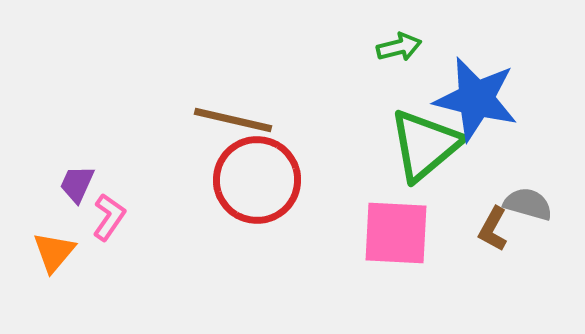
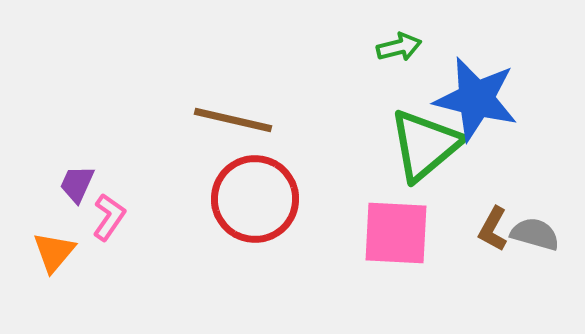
red circle: moved 2 px left, 19 px down
gray semicircle: moved 7 px right, 30 px down
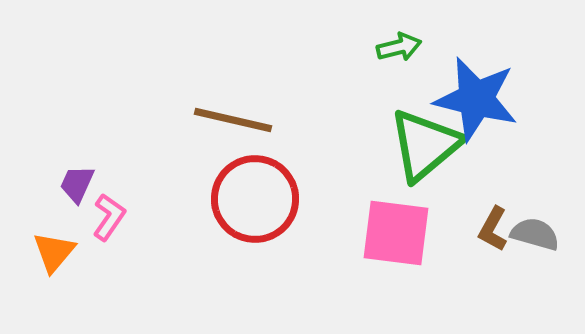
pink square: rotated 4 degrees clockwise
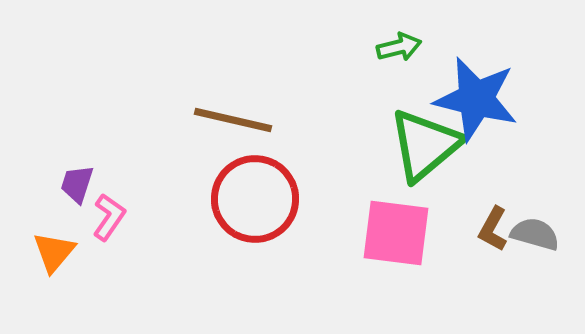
purple trapezoid: rotated 6 degrees counterclockwise
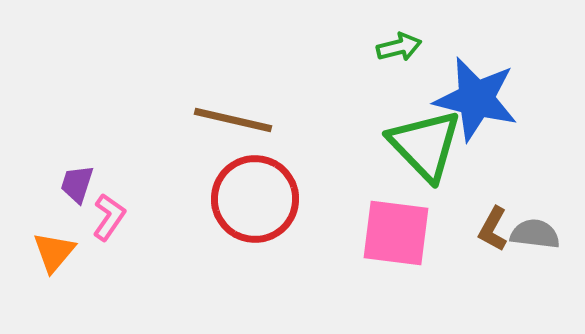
green triangle: rotated 34 degrees counterclockwise
gray semicircle: rotated 9 degrees counterclockwise
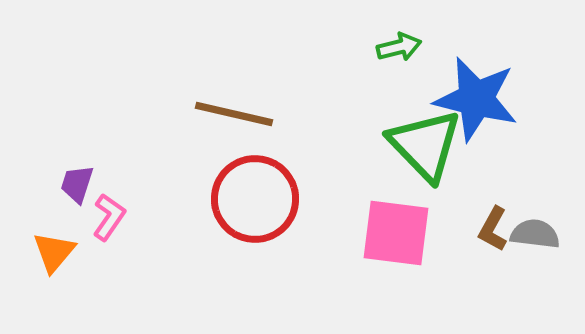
brown line: moved 1 px right, 6 px up
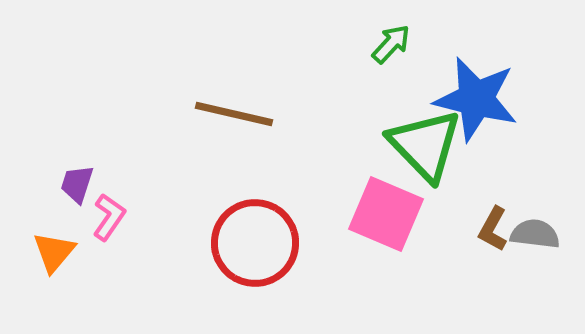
green arrow: moved 8 px left, 3 px up; rotated 33 degrees counterclockwise
red circle: moved 44 px down
pink square: moved 10 px left, 19 px up; rotated 16 degrees clockwise
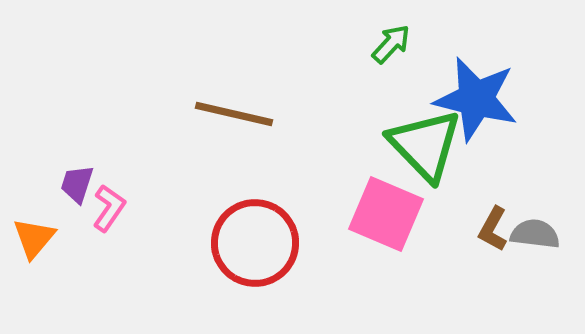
pink L-shape: moved 9 px up
orange triangle: moved 20 px left, 14 px up
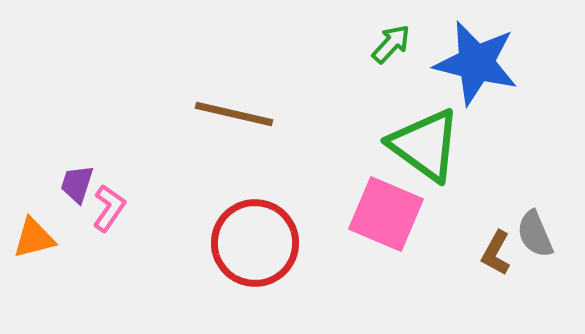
blue star: moved 36 px up
green triangle: rotated 10 degrees counterclockwise
brown L-shape: moved 3 px right, 24 px down
gray semicircle: rotated 120 degrees counterclockwise
orange triangle: rotated 36 degrees clockwise
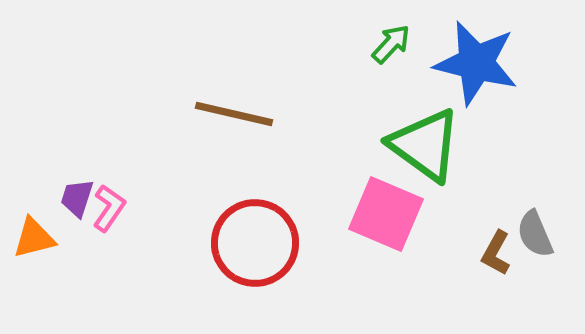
purple trapezoid: moved 14 px down
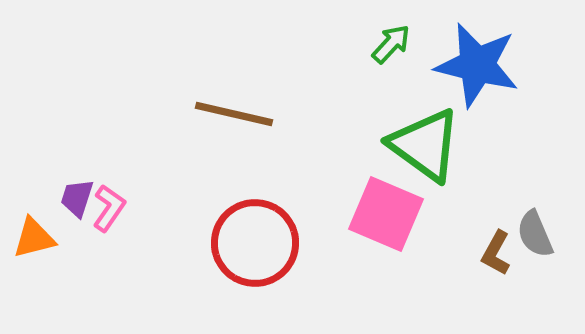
blue star: moved 1 px right, 2 px down
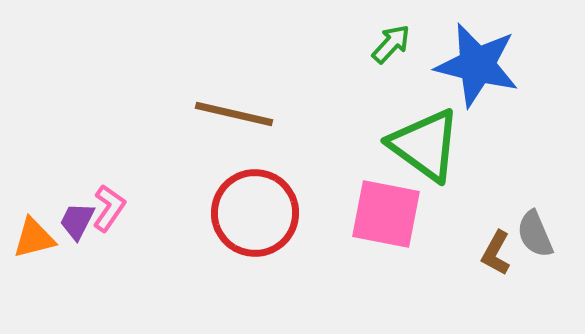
purple trapezoid: moved 23 px down; rotated 9 degrees clockwise
pink square: rotated 12 degrees counterclockwise
red circle: moved 30 px up
